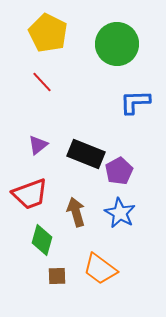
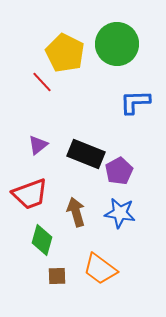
yellow pentagon: moved 17 px right, 20 px down
blue star: rotated 20 degrees counterclockwise
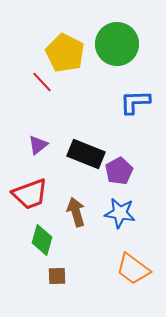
orange trapezoid: moved 33 px right
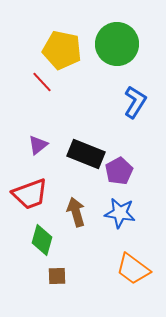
yellow pentagon: moved 3 px left, 3 px up; rotated 15 degrees counterclockwise
blue L-shape: rotated 124 degrees clockwise
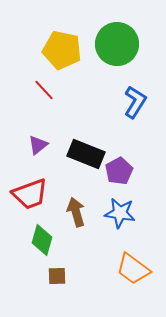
red line: moved 2 px right, 8 px down
